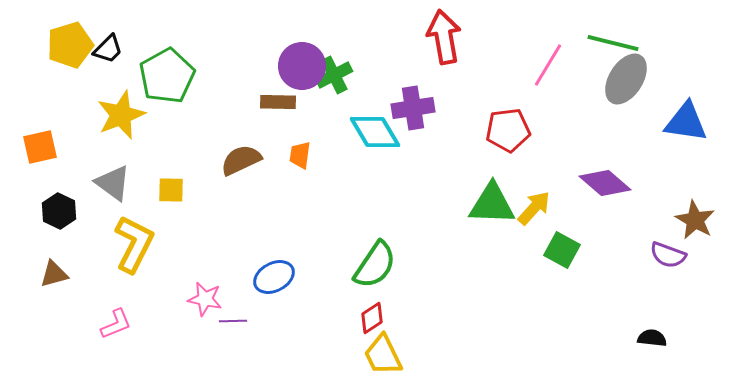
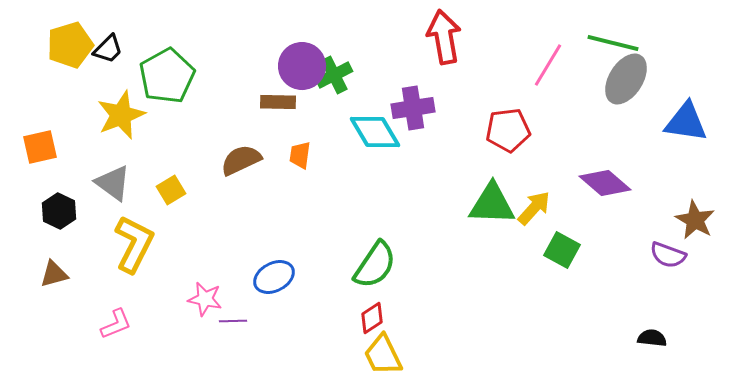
yellow square: rotated 32 degrees counterclockwise
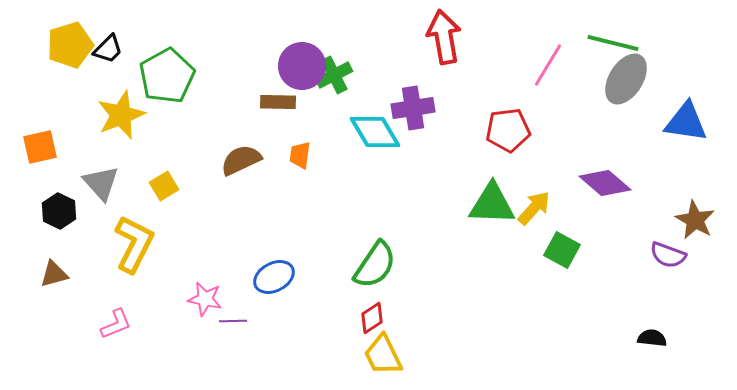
gray triangle: moved 12 px left; rotated 12 degrees clockwise
yellow square: moved 7 px left, 4 px up
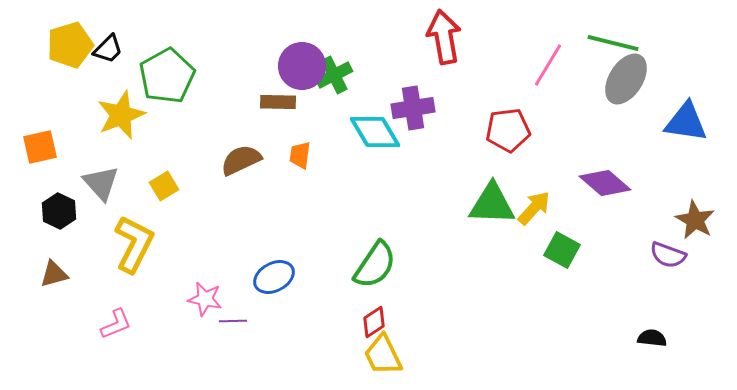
red diamond: moved 2 px right, 4 px down
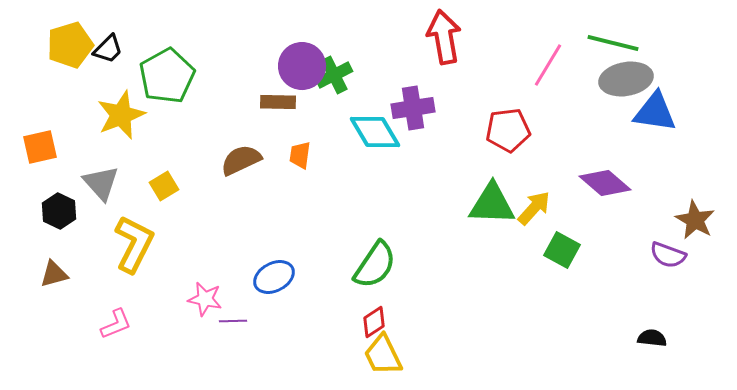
gray ellipse: rotated 48 degrees clockwise
blue triangle: moved 31 px left, 10 px up
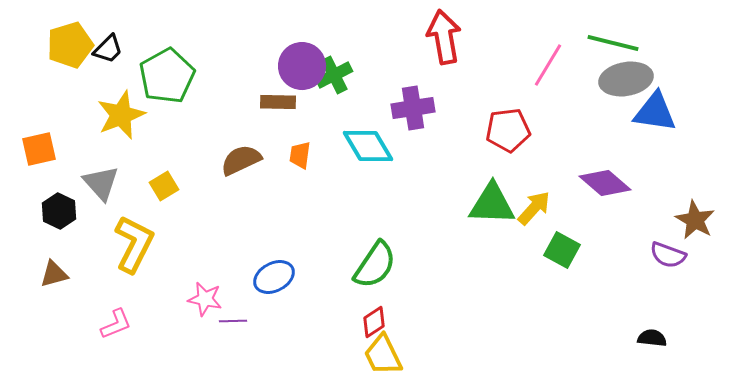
cyan diamond: moved 7 px left, 14 px down
orange square: moved 1 px left, 2 px down
